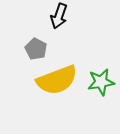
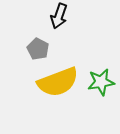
gray pentagon: moved 2 px right
yellow semicircle: moved 1 px right, 2 px down
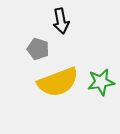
black arrow: moved 2 px right, 5 px down; rotated 30 degrees counterclockwise
gray pentagon: rotated 10 degrees counterclockwise
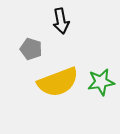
gray pentagon: moved 7 px left
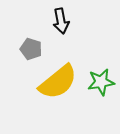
yellow semicircle: rotated 18 degrees counterclockwise
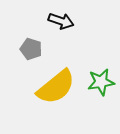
black arrow: rotated 60 degrees counterclockwise
yellow semicircle: moved 2 px left, 5 px down
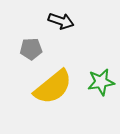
gray pentagon: rotated 20 degrees counterclockwise
yellow semicircle: moved 3 px left
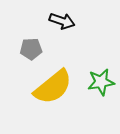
black arrow: moved 1 px right
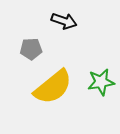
black arrow: moved 2 px right
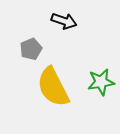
gray pentagon: rotated 20 degrees counterclockwise
yellow semicircle: rotated 102 degrees clockwise
